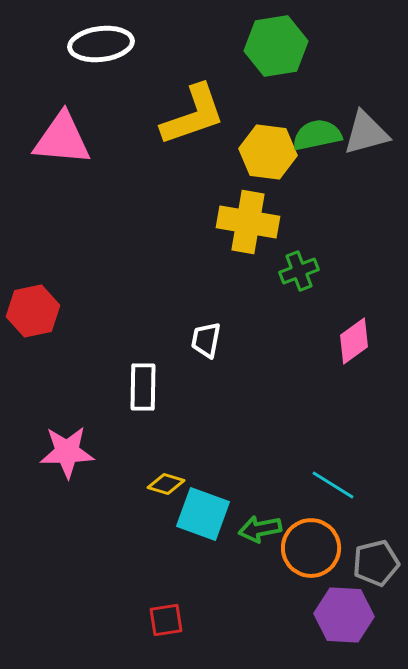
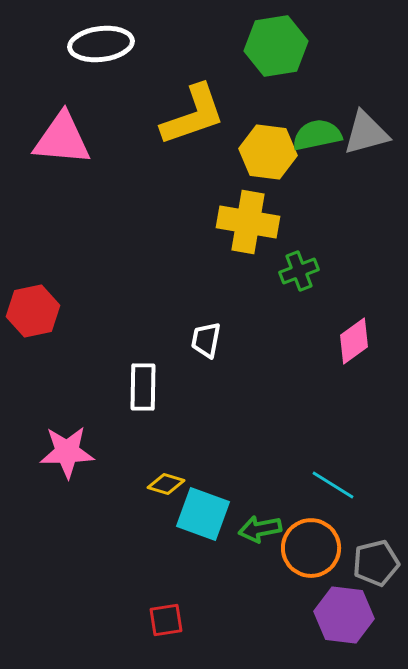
purple hexagon: rotated 4 degrees clockwise
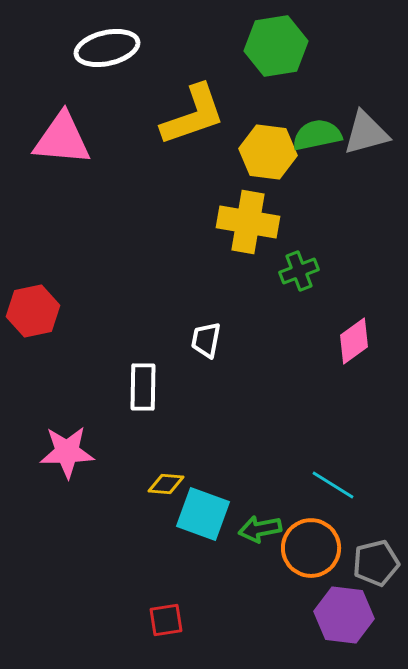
white ellipse: moved 6 px right, 4 px down; rotated 6 degrees counterclockwise
yellow diamond: rotated 12 degrees counterclockwise
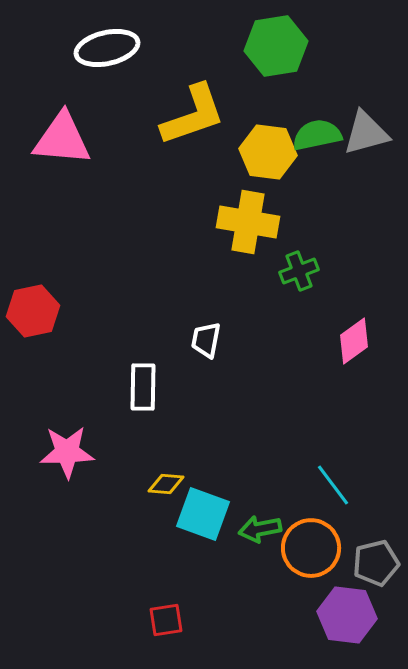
cyan line: rotated 21 degrees clockwise
purple hexagon: moved 3 px right
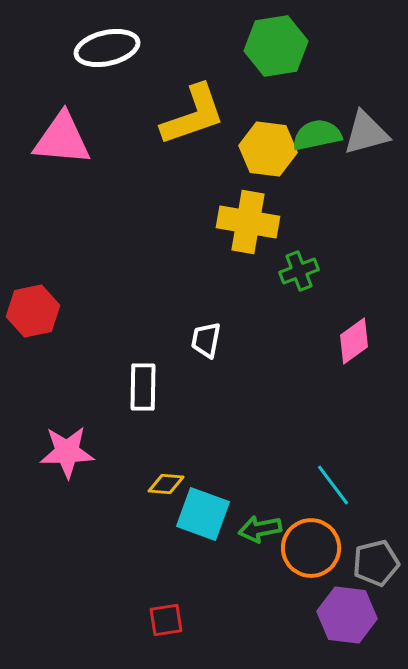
yellow hexagon: moved 3 px up
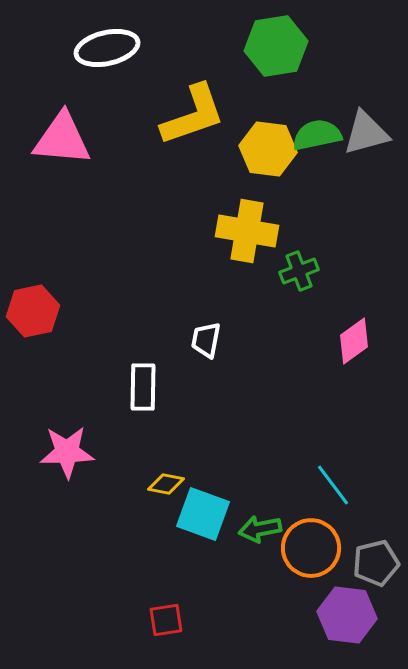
yellow cross: moved 1 px left, 9 px down
yellow diamond: rotated 6 degrees clockwise
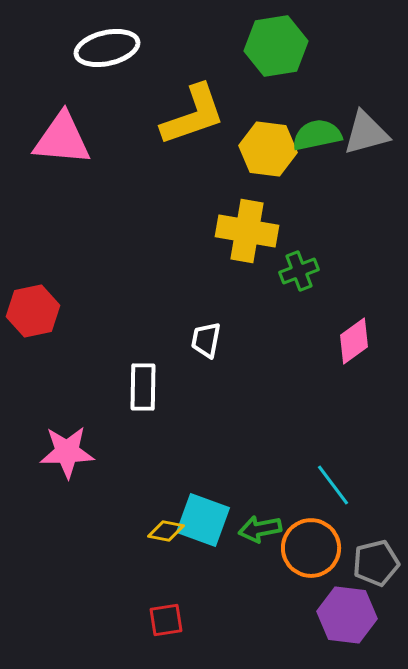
yellow diamond: moved 47 px down
cyan square: moved 6 px down
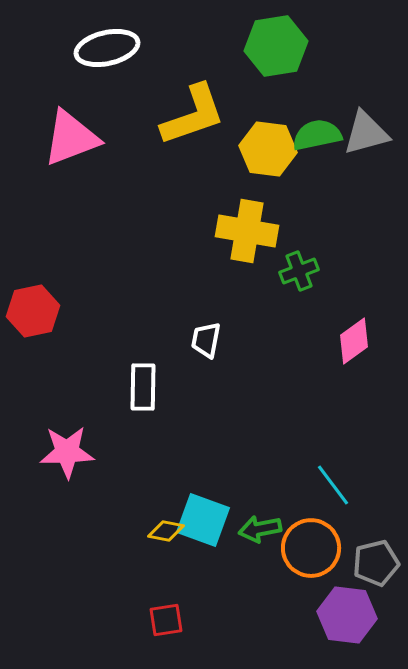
pink triangle: moved 9 px right, 1 px up; rotated 26 degrees counterclockwise
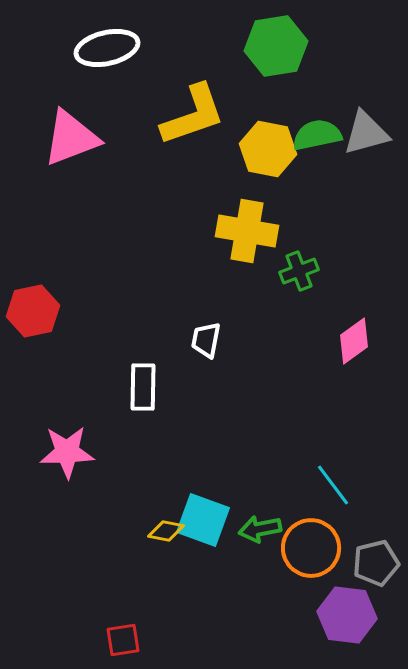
yellow hexagon: rotated 4 degrees clockwise
red square: moved 43 px left, 20 px down
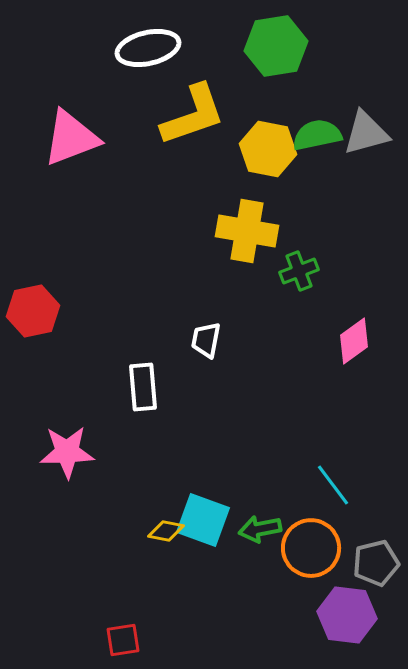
white ellipse: moved 41 px right
white rectangle: rotated 6 degrees counterclockwise
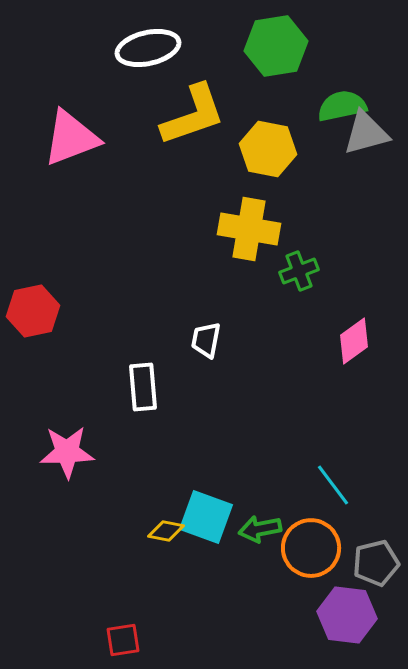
green semicircle: moved 25 px right, 29 px up
yellow cross: moved 2 px right, 2 px up
cyan square: moved 3 px right, 3 px up
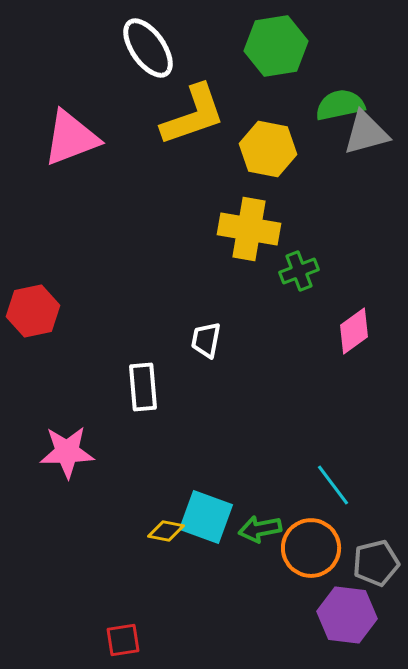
white ellipse: rotated 68 degrees clockwise
green semicircle: moved 2 px left, 1 px up
pink diamond: moved 10 px up
